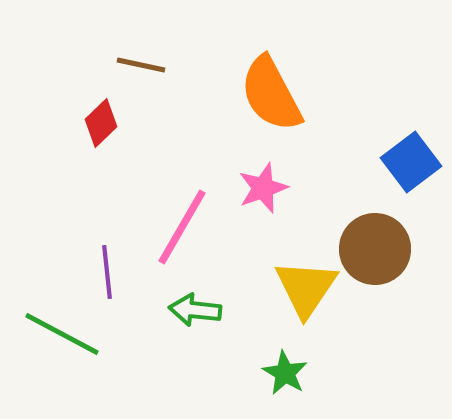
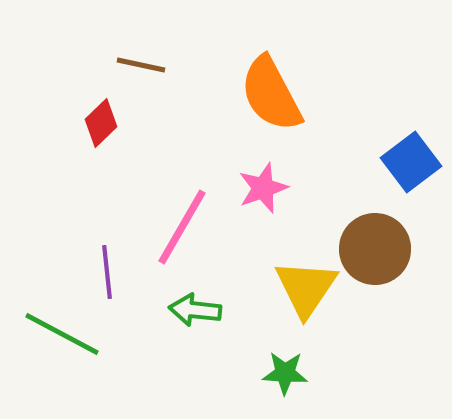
green star: rotated 27 degrees counterclockwise
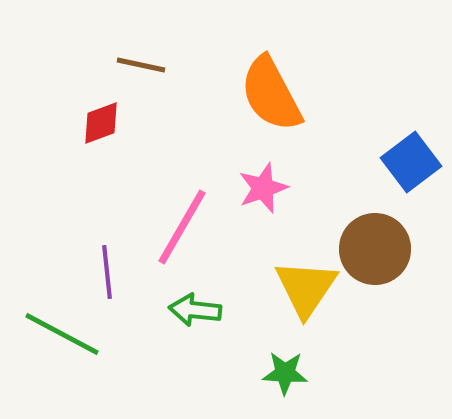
red diamond: rotated 24 degrees clockwise
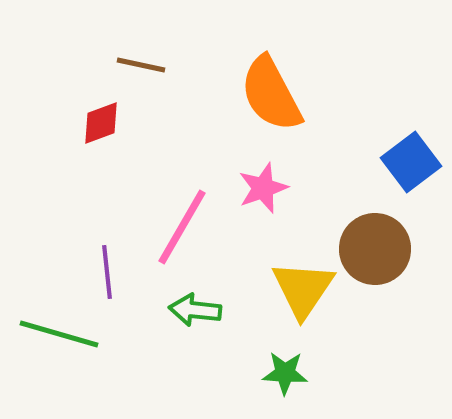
yellow triangle: moved 3 px left, 1 px down
green line: moved 3 px left; rotated 12 degrees counterclockwise
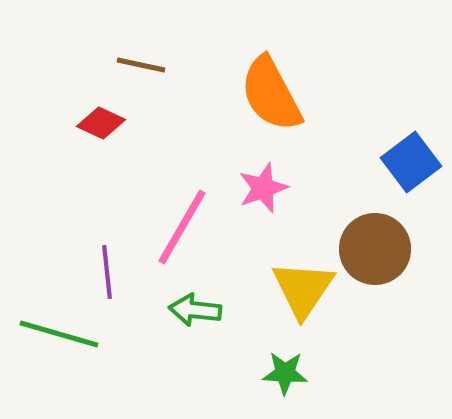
red diamond: rotated 45 degrees clockwise
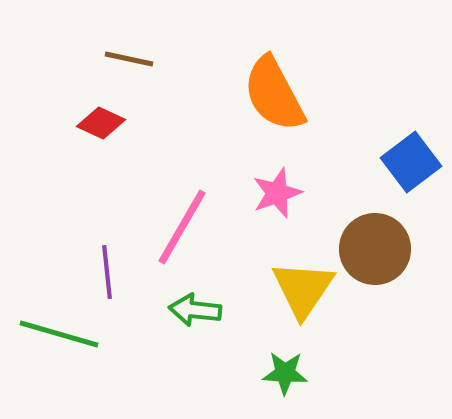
brown line: moved 12 px left, 6 px up
orange semicircle: moved 3 px right
pink star: moved 14 px right, 5 px down
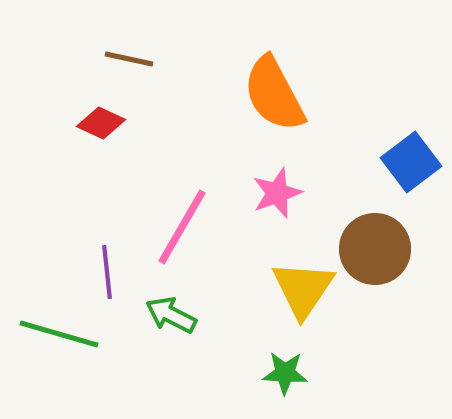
green arrow: moved 24 px left, 5 px down; rotated 21 degrees clockwise
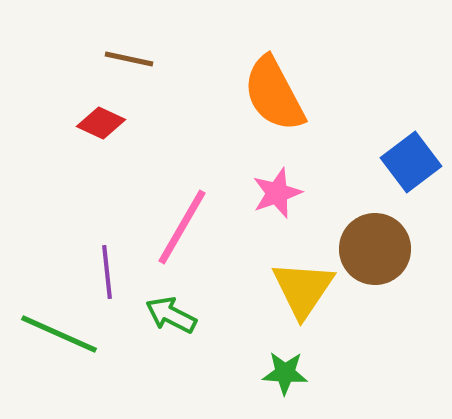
green line: rotated 8 degrees clockwise
